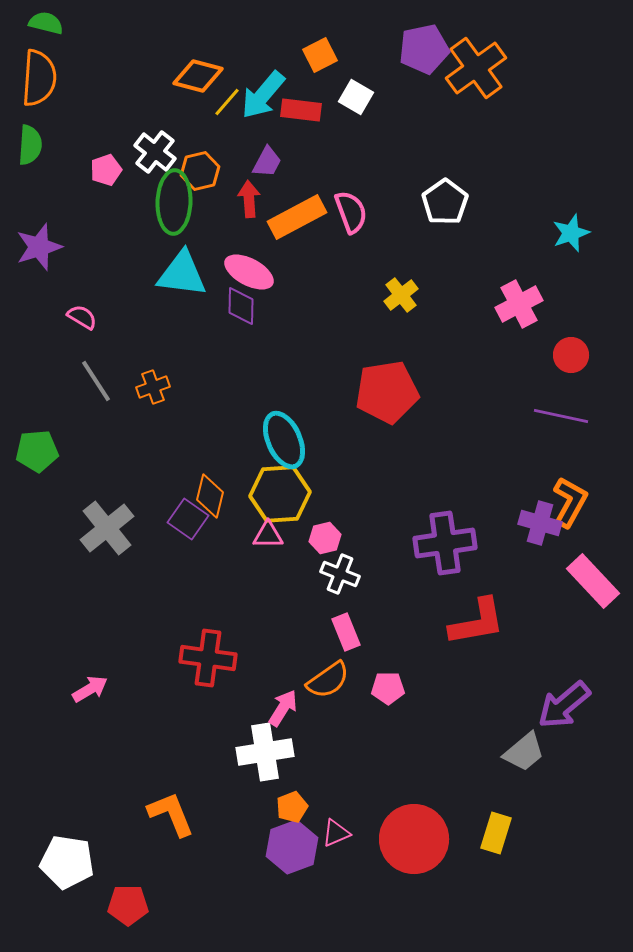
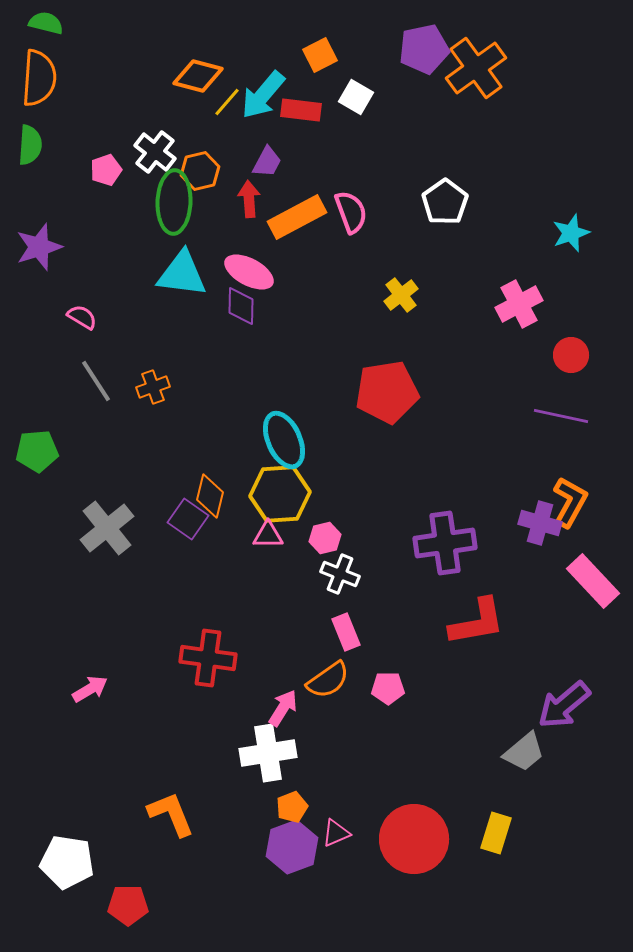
white cross at (265, 752): moved 3 px right, 1 px down
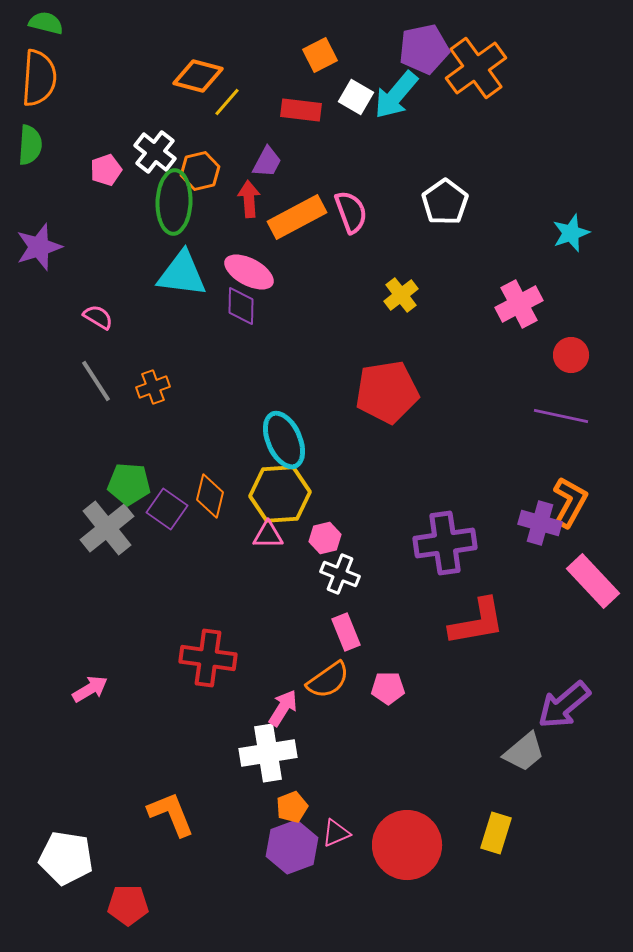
cyan arrow at (263, 95): moved 133 px right
pink semicircle at (82, 317): moved 16 px right
green pentagon at (37, 451): moved 92 px right, 33 px down; rotated 9 degrees clockwise
purple square at (188, 519): moved 21 px left, 10 px up
red circle at (414, 839): moved 7 px left, 6 px down
white pentagon at (67, 862): moved 1 px left, 4 px up
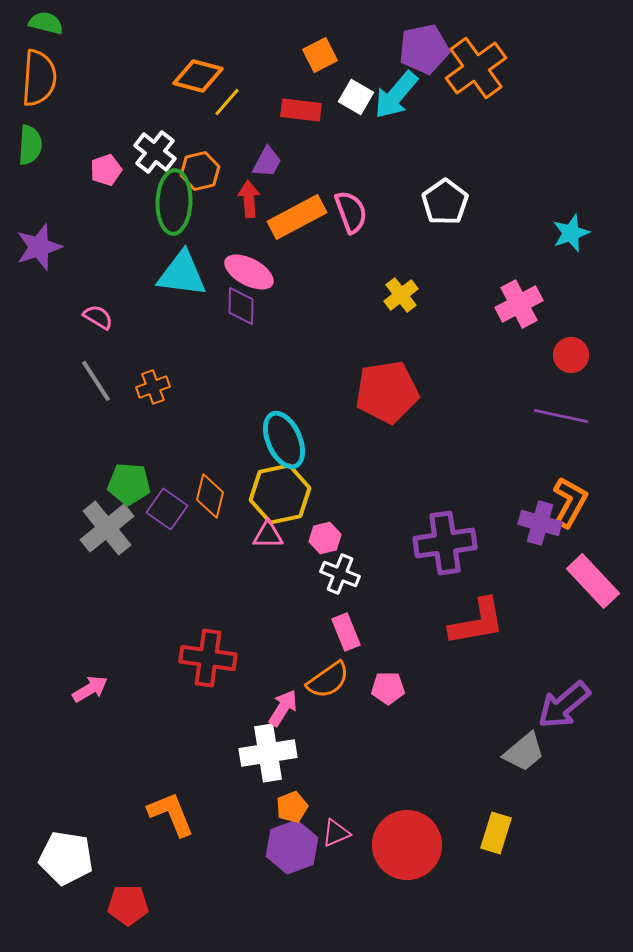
yellow hexagon at (280, 494): rotated 8 degrees counterclockwise
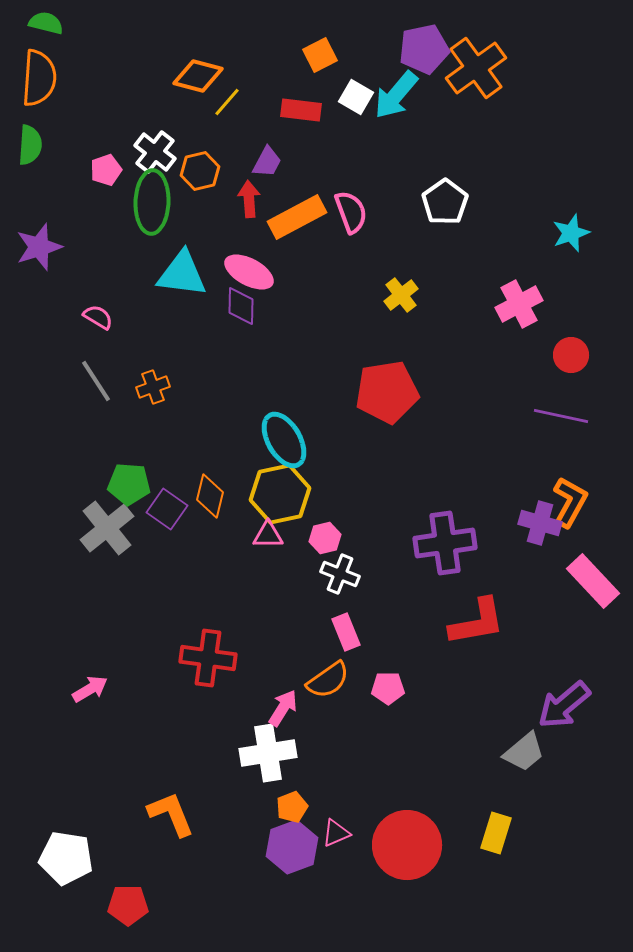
green ellipse at (174, 202): moved 22 px left
cyan ellipse at (284, 440): rotated 6 degrees counterclockwise
